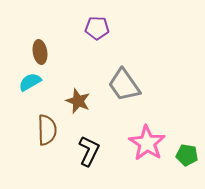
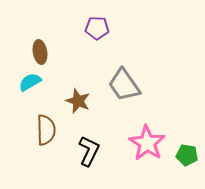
brown semicircle: moved 1 px left
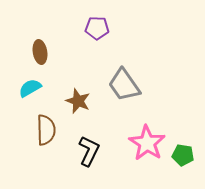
cyan semicircle: moved 6 px down
green pentagon: moved 4 px left
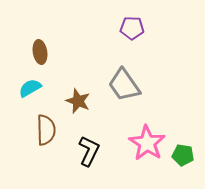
purple pentagon: moved 35 px right
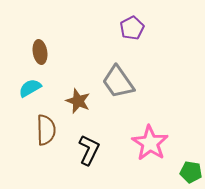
purple pentagon: rotated 30 degrees counterclockwise
gray trapezoid: moved 6 px left, 3 px up
pink star: moved 3 px right
black L-shape: moved 1 px up
green pentagon: moved 8 px right, 17 px down
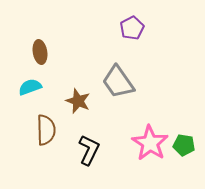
cyan semicircle: moved 1 px up; rotated 10 degrees clockwise
green pentagon: moved 7 px left, 27 px up
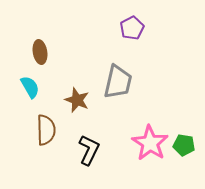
gray trapezoid: rotated 132 degrees counterclockwise
cyan semicircle: rotated 80 degrees clockwise
brown star: moved 1 px left, 1 px up
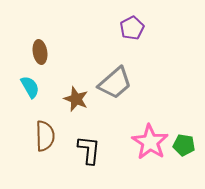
gray trapezoid: moved 3 px left, 1 px down; rotated 36 degrees clockwise
brown star: moved 1 px left, 1 px up
brown semicircle: moved 1 px left, 6 px down
pink star: moved 1 px up
black L-shape: rotated 20 degrees counterclockwise
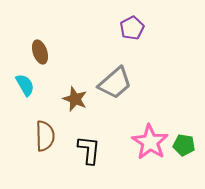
brown ellipse: rotated 10 degrees counterclockwise
cyan semicircle: moved 5 px left, 2 px up
brown star: moved 1 px left
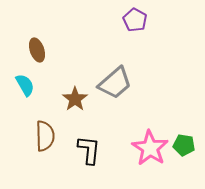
purple pentagon: moved 3 px right, 8 px up; rotated 15 degrees counterclockwise
brown ellipse: moved 3 px left, 2 px up
brown star: rotated 15 degrees clockwise
pink star: moved 6 px down
